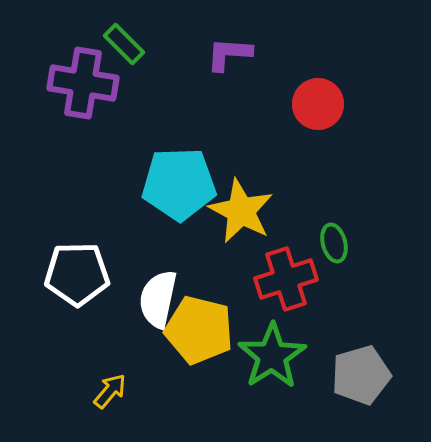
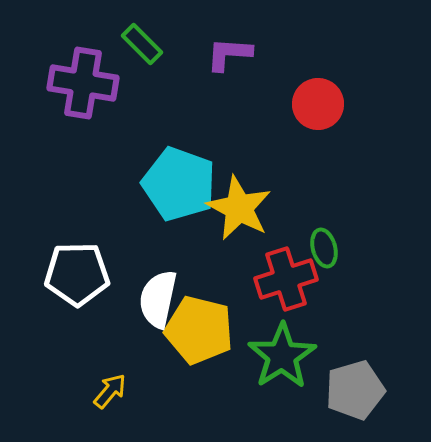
green rectangle: moved 18 px right
cyan pentagon: rotated 22 degrees clockwise
yellow star: moved 2 px left, 3 px up
green ellipse: moved 10 px left, 5 px down
green star: moved 10 px right
gray pentagon: moved 6 px left, 15 px down
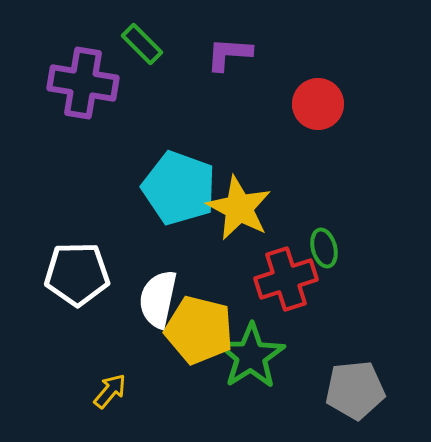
cyan pentagon: moved 4 px down
green star: moved 31 px left
gray pentagon: rotated 10 degrees clockwise
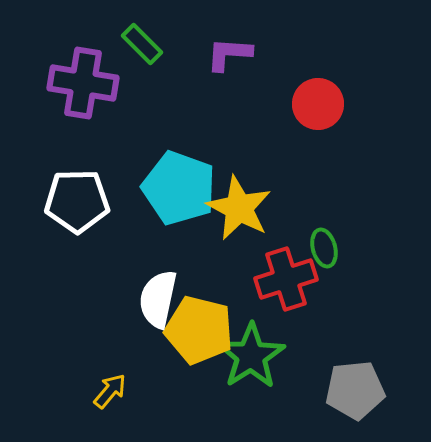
white pentagon: moved 73 px up
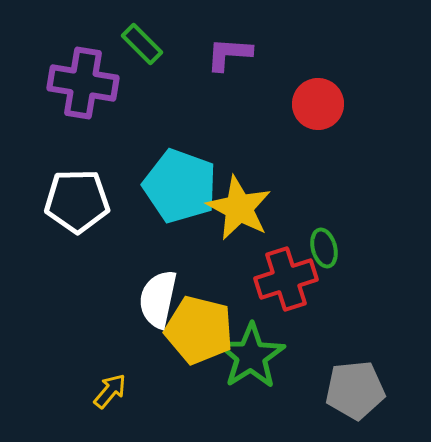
cyan pentagon: moved 1 px right, 2 px up
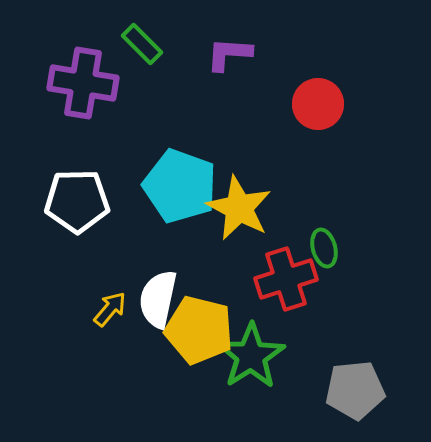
yellow arrow: moved 82 px up
